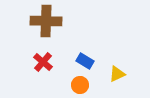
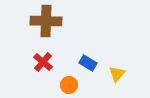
blue rectangle: moved 3 px right, 2 px down
yellow triangle: rotated 24 degrees counterclockwise
orange circle: moved 11 px left
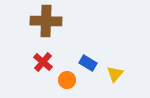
yellow triangle: moved 2 px left
orange circle: moved 2 px left, 5 px up
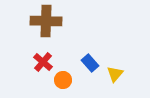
blue rectangle: moved 2 px right; rotated 18 degrees clockwise
orange circle: moved 4 px left
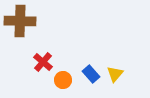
brown cross: moved 26 px left
blue rectangle: moved 1 px right, 11 px down
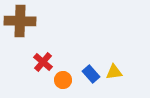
yellow triangle: moved 1 px left, 2 px up; rotated 42 degrees clockwise
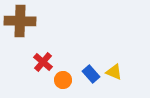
yellow triangle: rotated 30 degrees clockwise
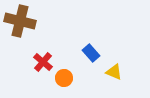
brown cross: rotated 12 degrees clockwise
blue rectangle: moved 21 px up
orange circle: moved 1 px right, 2 px up
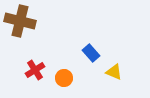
red cross: moved 8 px left, 8 px down; rotated 18 degrees clockwise
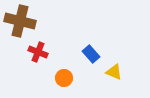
blue rectangle: moved 1 px down
red cross: moved 3 px right, 18 px up; rotated 36 degrees counterclockwise
